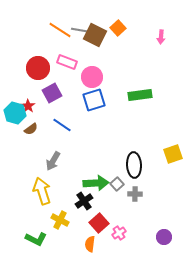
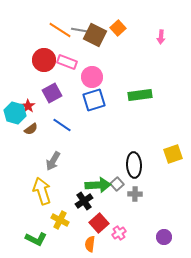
red circle: moved 6 px right, 8 px up
green arrow: moved 2 px right, 2 px down
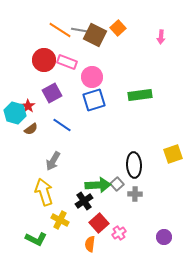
yellow arrow: moved 2 px right, 1 px down
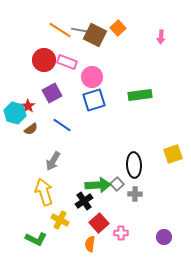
pink cross: moved 2 px right; rotated 32 degrees clockwise
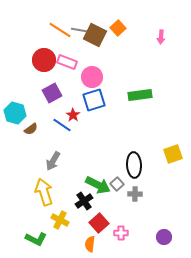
red star: moved 45 px right, 9 px down
green arrow: rotated 30 degrees clockwise
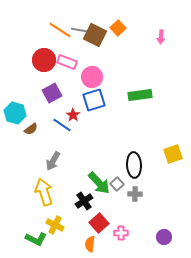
green arrow: moved 1 px right, 2 px up; rotated 20 degrees clockwise
yellow cross: moved 5 px left, 5 px down
